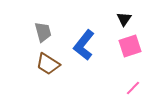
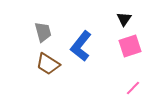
blue L-shape: moved 3 px left, 1 px down
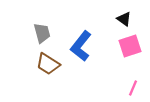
black triangle: rotated 28 degrees counterclockwise
gray trapezoid: moved 1 px left, 1 px down
pink line: rotated 21 degrees counterclockwise
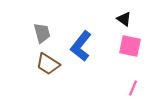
pink square: rotated 30 degrees clockwise
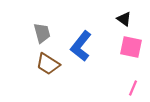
pink square: moved 1 px right, 1 px down
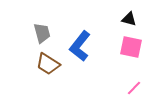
black triangle: moved 5 px right; rotated 21 degrees counterclockwise
blue L-shape: moved 1 px left
pink line: moved 1 px right; rotated 21 degrees clockwise
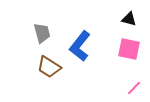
pink square: moved 2 px left, 2 px down
brown trapezoid: moved 1 px right, 3 px down
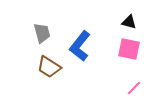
black triangle: moved 3 px down
